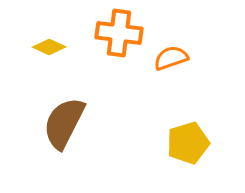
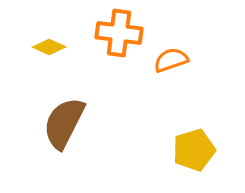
orange semicircle: moved 2 px down
yellow pentagon: moved 6 px right, 7 px down
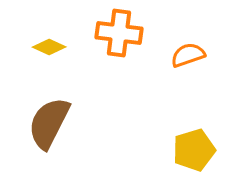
orange semicircle: moved 17 px right, 5 px up
brown semicircle: moved 15 px left
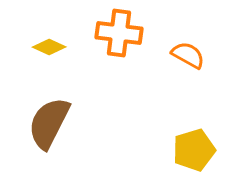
orange semicircle: rotated 48 degrees clockwise
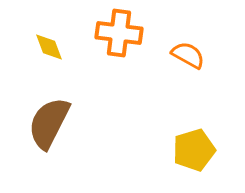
yellow diamond: rotated 44 degrees clockwise
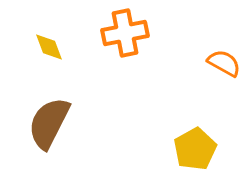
orange cross: moved 6 px right; rotated 18 degrees counterclockwise
orange semicircle: moved 36 px right, 8 px down
yellow pentagon: moved 1 px right, 1 px up; rotated 12 degrees counterclockwise
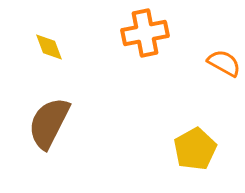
orange cross: moved 20 px right
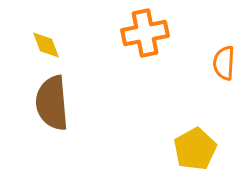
yellow diamond: moved 3 px left, 2 px up
orange semicircle: rotated 116 degrees counterclockwise
brown semicircle: moved 3 px right, 20 px up; rotated 32 degrees counterclockwise
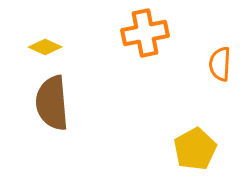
yellow diamond: moved 1 px left, 2 px down; rotated 44 degrees counterclockwise
orange semicircle: moved 4 px left, 1 px down
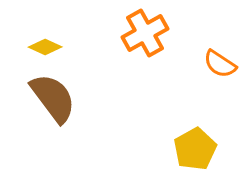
orange cross: rotated 18 degrees counterclockwise
orange semicircle: rotated 60 degrees counterclockwise
brown semicircle: moved 1 px right, 5 px up; rotated 148 degrees clockwise
